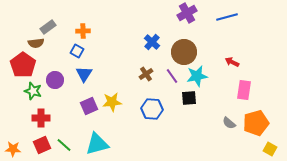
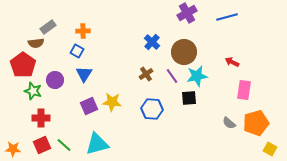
yellow star: rotated 12 degrees clockwise
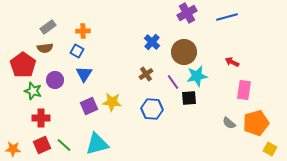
brown semicircle: moved 9 px right, 5 px down
purple line: moved 1 px right, 6 px down
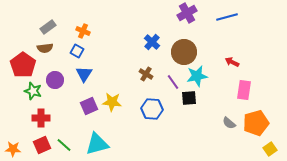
orange cross: rotated 24 degrees clockwise
brown cross: rotated 24 degrees counterclockwise
yellow square: rotated 24 degrees clockwise
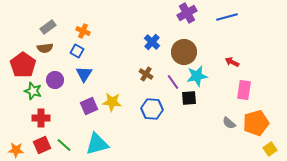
orange star: moved 3 px right, 1 px down
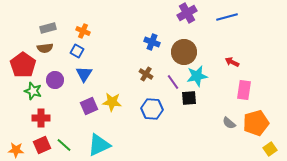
gray rectangle: moved 1 px down; rotated 21 degrees clockwise
blue cross: rotated 21 degrees counterclockwise
cyan triangle: moved 2 px right, 1 px down; rotated 10 degrees counterclockwise
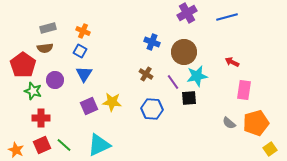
blue square: moved 3 px right
orange star: rotated 21 degrees clockwise
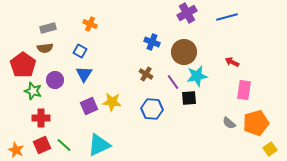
orange cross: moved 7 px right, 7 px up
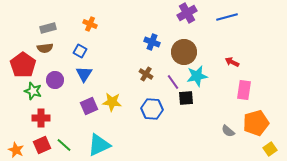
black square: moved 3 px left
gray semicircle: moved 1 px left, 8 px down
